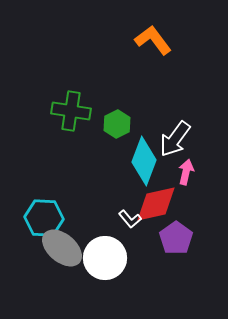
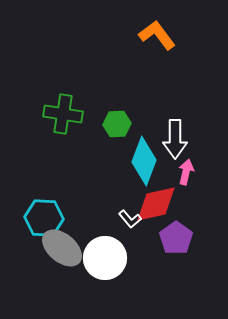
orange L-shape: moved 4 px right, 5 px up
green cross: moved 8 px left, 3 px down
green hexagon: rotated 24 degrees clockwise
white arrow: rotated 36 degrees counterclockwise
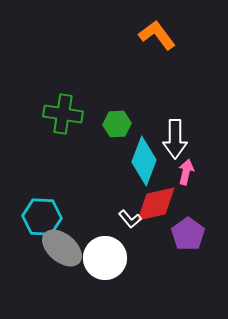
cyan hexagon: moved 2 px left, 1 px up
purple pentagon: moved 12 px right, 4 px up
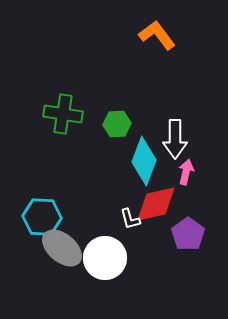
white L-shape: rotated 25 degrees clockwise
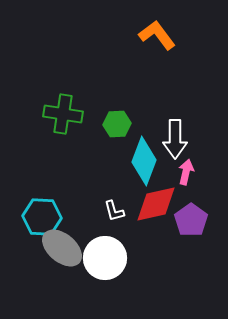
white L-shape: moved 16 px left, 8 px up
purple pentagon: moved 3 px right, 14 px up
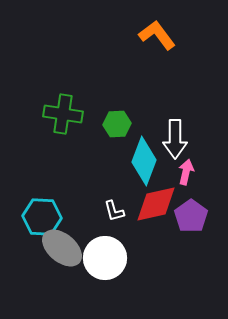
purple pentagon: moved 4 px up
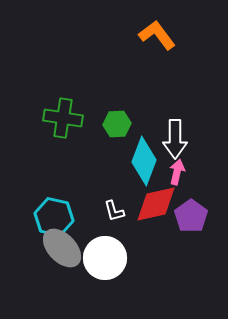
green cross: moved 4 px down
pink arrow: moved 9 px left
cyan hexagon: moved 12 px right; rotated 9 degrees clockwise
gray ellipse: rotated 6 degrees clockwise
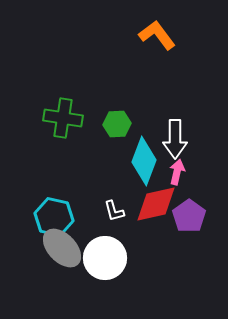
purple pentagon: moved 2 px left
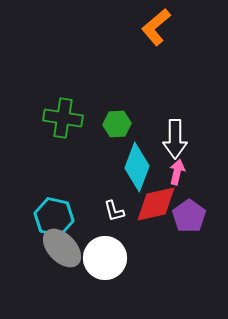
orange L-shape: moved 1 px left, 8 px up; rotated 93 degrees counterclockwise
cyan diamond: moved 7 px left, 6 px down
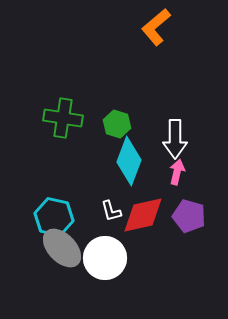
green hexagon: rotated 20 degrees clockwise
cyan diamond: moved 8 px left, 6 px up
red diamond: moved 13 px left, 11 px down
white L-shape: moved 3 px left
purple pentagon: rotated 20 degrees counterclockwise
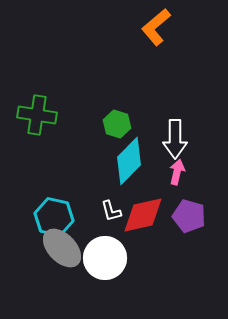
green cross: moved 26 px left, 3 px up
cyan diamond: rotated 24 degrees clockwise
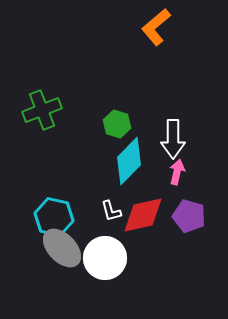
green cross: moved 5 px right, 5 px up; rotated 30 degrees counterclockwise
white arrow: moved 2 px left
